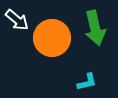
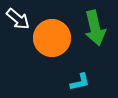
white arrow: moved 1 px right, 1 px up
cyan L-shape: moved 7 px left
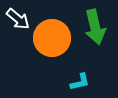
green arrow: moved 1 px up
